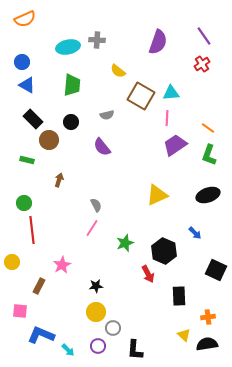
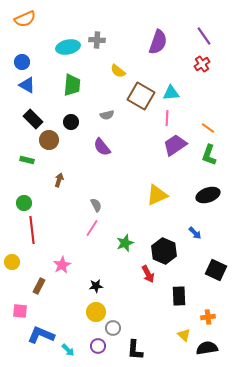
black semicircle at (207, 344): moved 4 px down
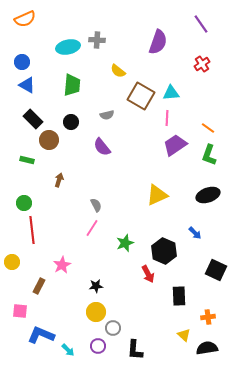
purple line at (204, 36): moved 3 px left, 12 px up
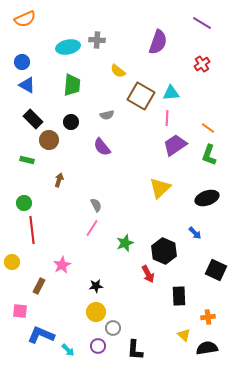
purple line at (201, 24): moved 1 px right, 1 px up; rotated 24 degrees counterclockwise
yellow triangle at (157, 195): moved 3 px right, 7 px up; rotated 20 degrees counterclockwise
black ellipse at (208, 195): moved 1 px left, 3 px down
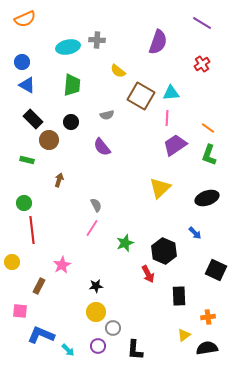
yellow triangle at (184, 335): rotated 40 degrees clockwise
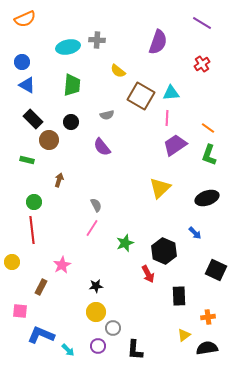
green circle at (24, 203): moved 10 px right, 1 px up
brown rectangle at (39, 286): moved 2 px right, 1 px down
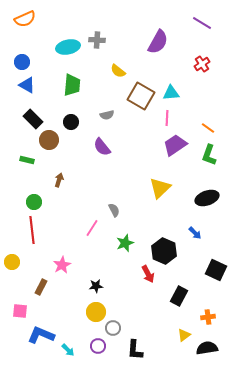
purple semicircle at (158, 42): rotated 10 degrees clockwise
gray semicircle at (96, 205): moved 18 px right, 5 px down
black rectangle at (179, 296): rotated 30 degrees clockwise
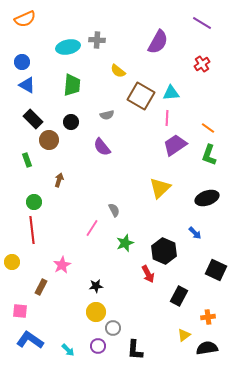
green rectangle at (27, 160): rotated 56 degrees clockwise
blue L-shape at (41, 335): moved 11 px left, 5 px down; rotated 12 degrees clockwise
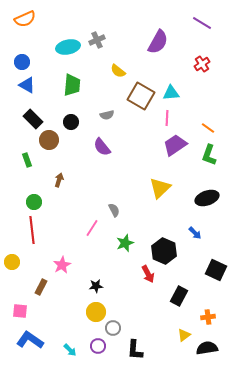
gray cross at (97, 40): rotated 28 degrees counterclockwise
cyan arrow at (68, 350): moved 2 px right
